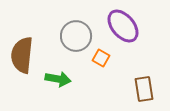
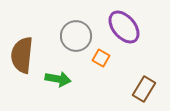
purple ellipse: moved 1 px right, 1 px down
brown rectangle: rotated 40 degrees clockwise
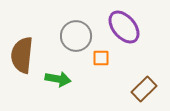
orange square: rotated 30 degrees counterclockwise
brown rectangle: rotated 15 degrees clockwise
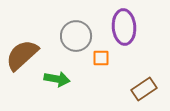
purple ellipse: rotated 36 degrees clockwise
brown semicircle: rotated 42 degrees clockwise
green arrow: moved 1 px left
brown rectangle: rotated 10 degrees clockwise
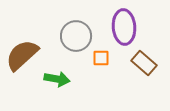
brown rectangle: moved 26 px up; rotated 75 degrees clockwise
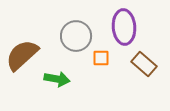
brown rectangle: moved 1 px down
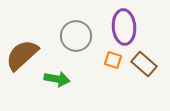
orange square: moved 12 px right, 2 px down; rotated 18 degrees clockwise
